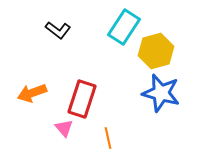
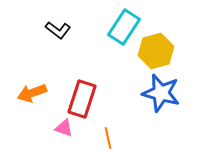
pink triangle: rotated 30 degrees counterclockwise
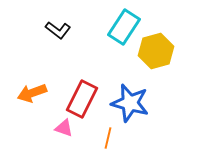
blue star: moved 31 px left, 10 px down
red rectangle: rotated 9 degrees clockwise
orange line: rotated 25 degrees clockwise
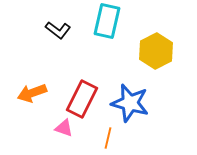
cyan rectangle: moved 17 px left, 6 px up; rotated 20 degrees counterclockwise
yellow hexagon: rotated 12 degrees counterclockwise
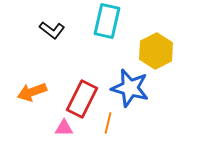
black L-shape: moved 6 px left
orange arrow: moved 1 px up
blue star: moved 15 px up
pink triangle: rotated 18 degrees counterclockwise
orange line: moved 15 px up
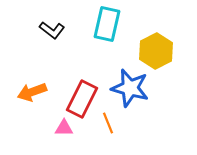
cyan rectangle: moved 3 px down
orange line: rotated 35 degrees counterclockwise
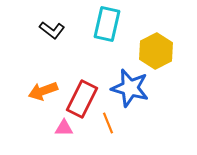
orange arrow: moved 11 px right, 1 px up
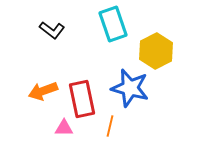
cyan rectangle: moved 6 px right; rotated 32 degrees counterclockwise
red rectangle: rotated 39 degrees counterclockwise
orange line: moved 2 px right, 3 px down; rotated 35 degrees clockwise
